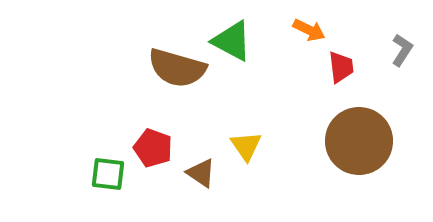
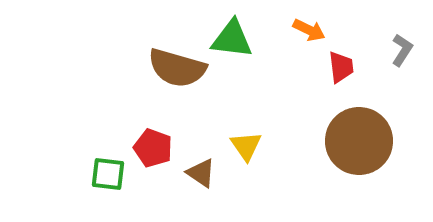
green triangle: moved 2 px up; rotated 21 degrees counterclockwise
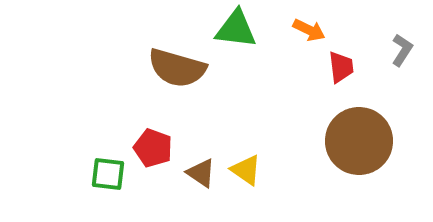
green triangle: moved 4 px right, 10 px up
yellow triangle: moved 24 px down; rotated 20 degrees counterclockwise
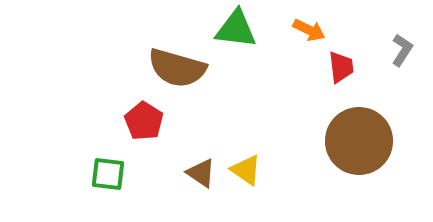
red pentagon: moved 9 px left, 27 px up; rotated 12 degrees clockwise
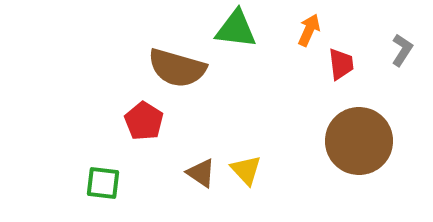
orange arrow: rotated 92 degrees counterclockwise
red trapezoid: moved 3 px up
yellow triangle: rotated 12 degrees clockwise
green square: moved 5 px left, 9 px down
